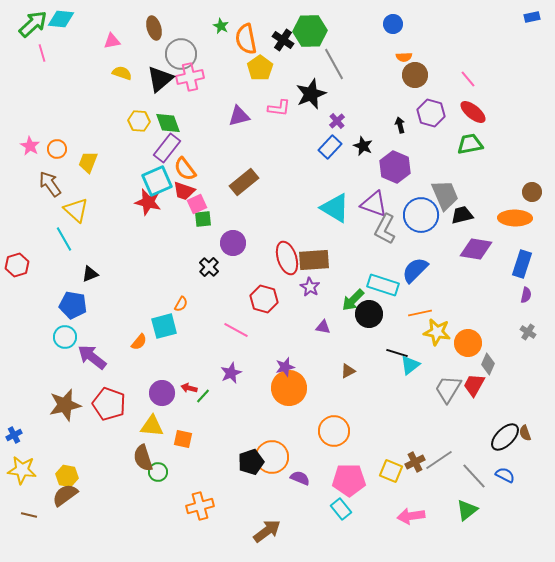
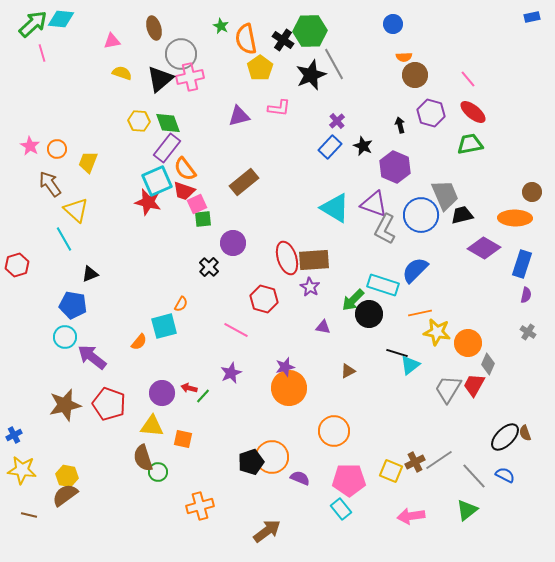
black star at (311, 94): moved 19 px up
purple diamond at (476, 249): moved 8 px right, 1 px up; rotated 20 degrees clockwise
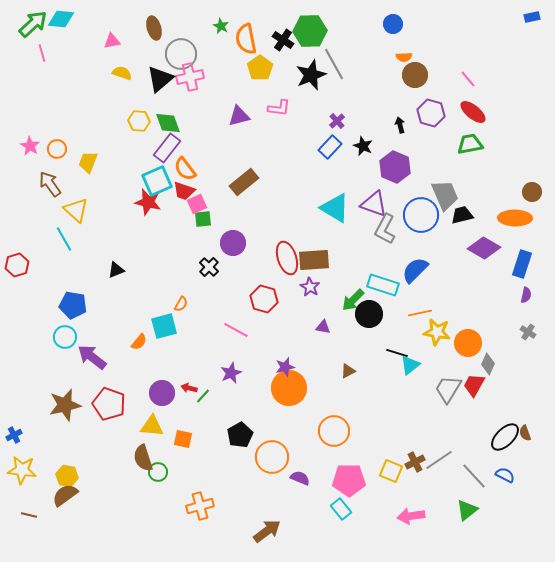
black triangle at (90, 274): moved 26 px right, 4 px up
black pentagon at (251, 462): moved 11 px left, 27 px up; rotated 10 degrees counterclockwise
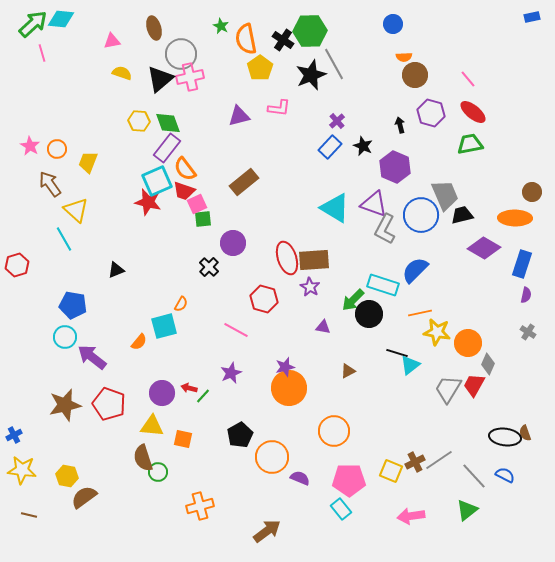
black ellipse at (505, 437): rotated 52 degrees clockwise
brown semicircle at (65, 495): moved 19 px right, 2 px down
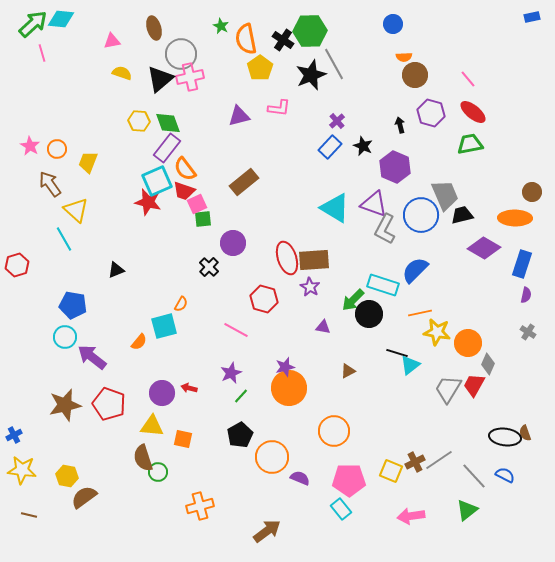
green line at (203, 396): moved 38 px right
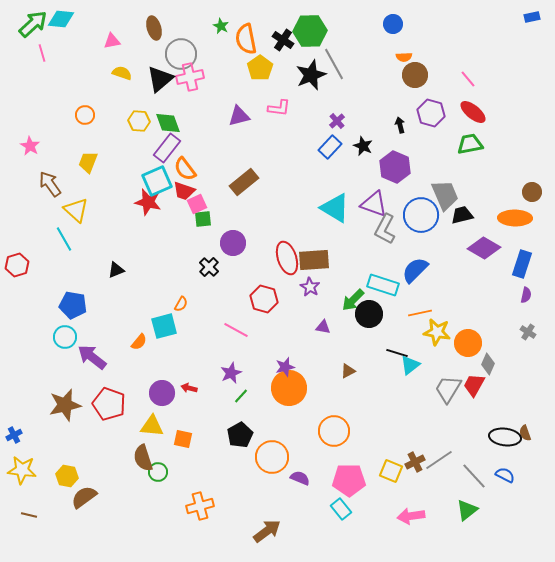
orange circle at (57, 149): moved 28 px right, 34 px up
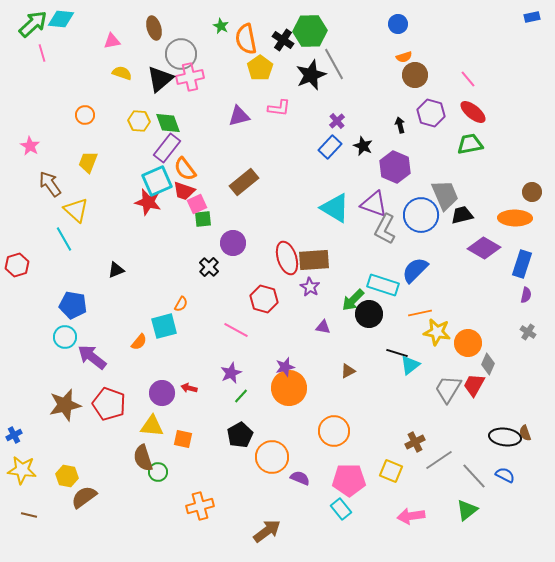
blue circle at (393, 24): moved 5 px right
orange semicircle at (404, 57): rotated 14 degrees counterclockwise
brown cross at (415, 462): moved 20 px up
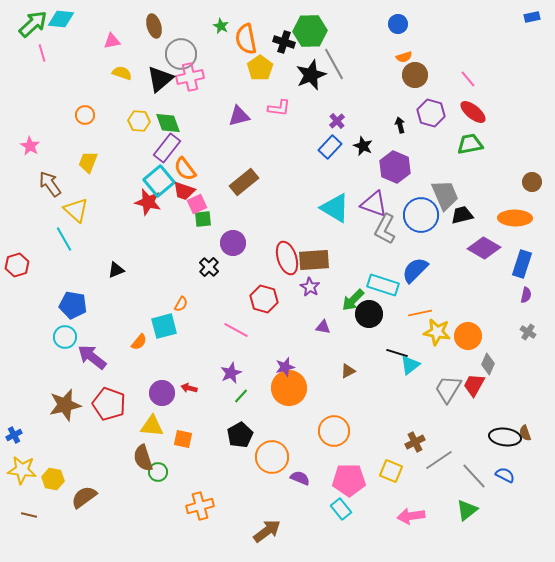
brown ellipse at (154, 28): moved 2 px up
black cross at (283, 40): moved 1 px right, 2 px down; rotated 15 degrees counterclockwise
cyan square at (157, 181): moved 2 px right; rotated 16 degrees counterclockwise
brown circle at (532, 192): moved 10 px up
orange circle at (468, 343): moved 7 px up
yellow hexagon at (67, 476): moved 14 px left, 3 px down
